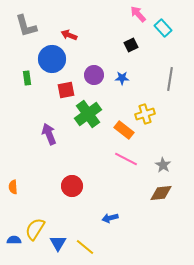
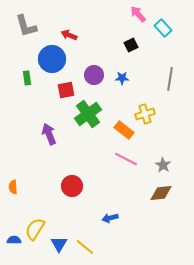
blue triangle: moved 1 px right, 1 px down
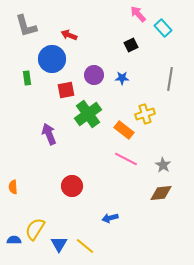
yellow line: moved 1 px up
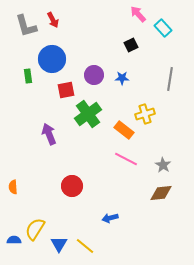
red arrow: moved 16 px left, 15 px up; rotated 140 degrees counterclockwise
green rectangle: moved 1 px right, 2 px up
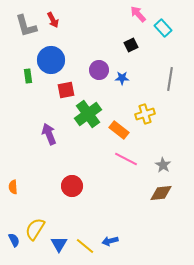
blue circle: moved 1 px left, 1 px down
purple circle: moved 5 px right, 5 px up
orange rectangle: moved 5 px left
blue arrow: moved 23 px down
blue semicircle: rotated 64 degrees clockwise
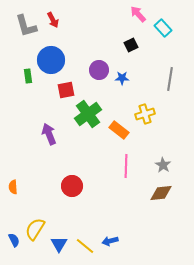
pink line: moved 7 px down; rotated 65 degrees clockwise
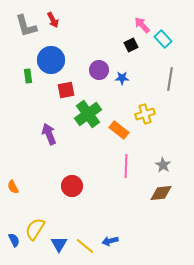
pink arrow: moved 4 px right, 11 px down
cyan rectangle: moved 11 px down
orange semicircle: rotated 24 degrees counterclockwise
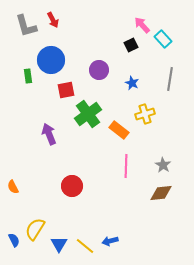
blue star: moved 10 px right, 5 px down; rotated 24 degrees clockwise
